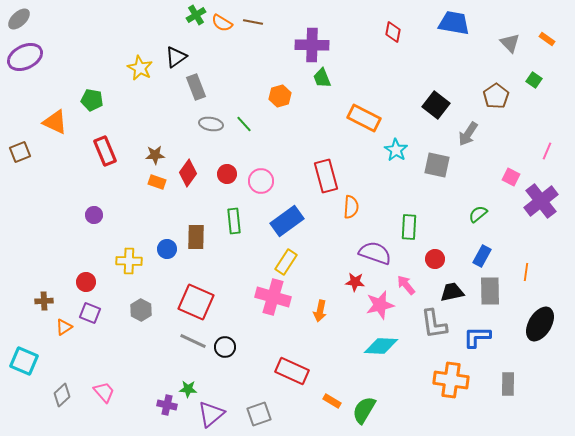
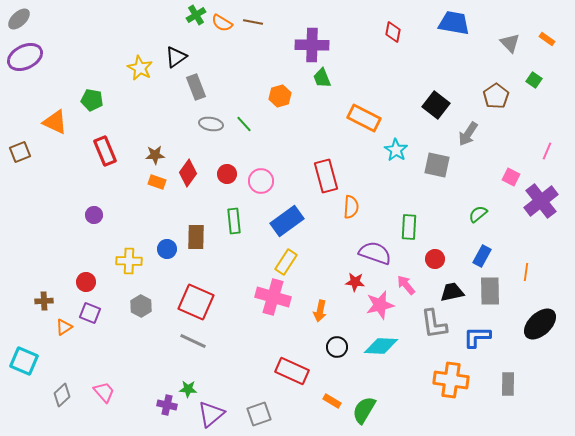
gray hexagon at (141, 310): moved 4 px up
black ellipse at (540, 324): rotated 16 degrees clockwise
black circle at (225, 347): moved 112 px right
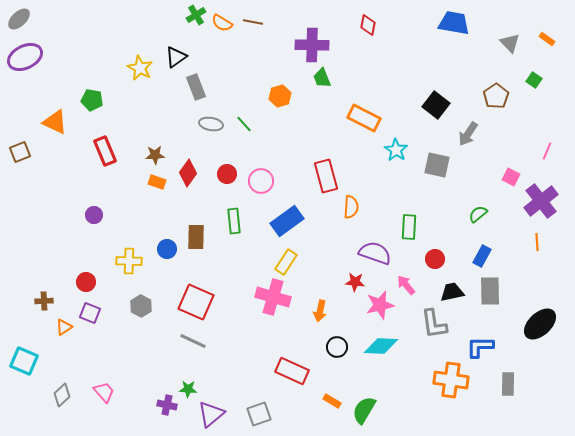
red diamond at (393, 32): moved 25 px left, 7 px up
orange line at (526, 272): moved 11 px right, 30 px up; rotated 12 degrees counterclockwise
blue L-shape at (477, 337): moved 3 px right, 10 px down
